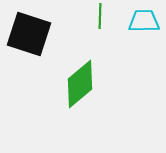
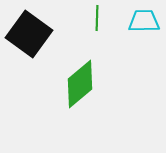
green line: moved 3 px left, 2 px down
black square: rotated 18 degrees clockwise
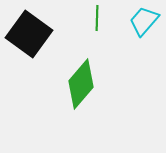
cyan trapezoid: rotated 48 degrees counterclockwise
green diamond: moved 1 px right; rotated 9 degrees counterclockwise
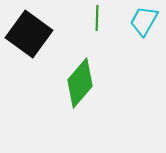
cyan trapezoid: rotated 12 degrees counterclockwise
green diamond: moved 1 px left, 1 px up
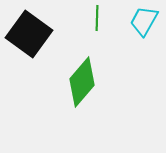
green diamond: moved 2 px right, 1 px up
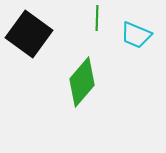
cyan trapezoid: moved 8 px left, 14 px down; rotated 96 degrees counterclockwise
